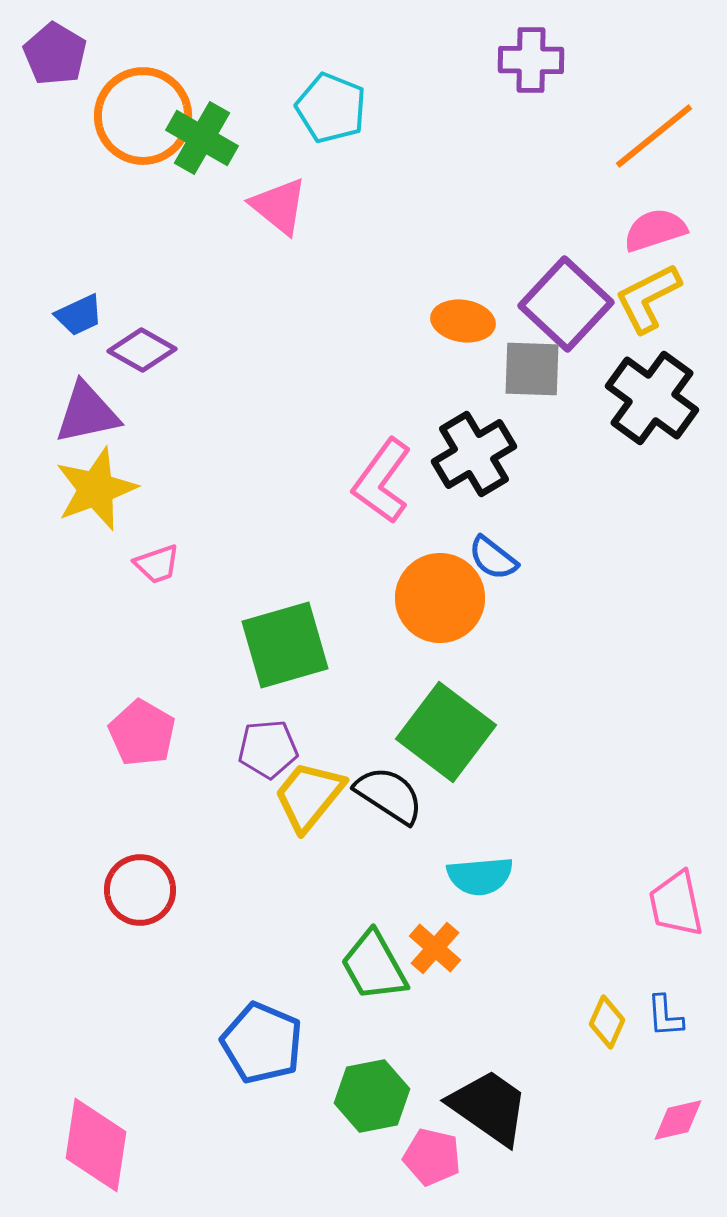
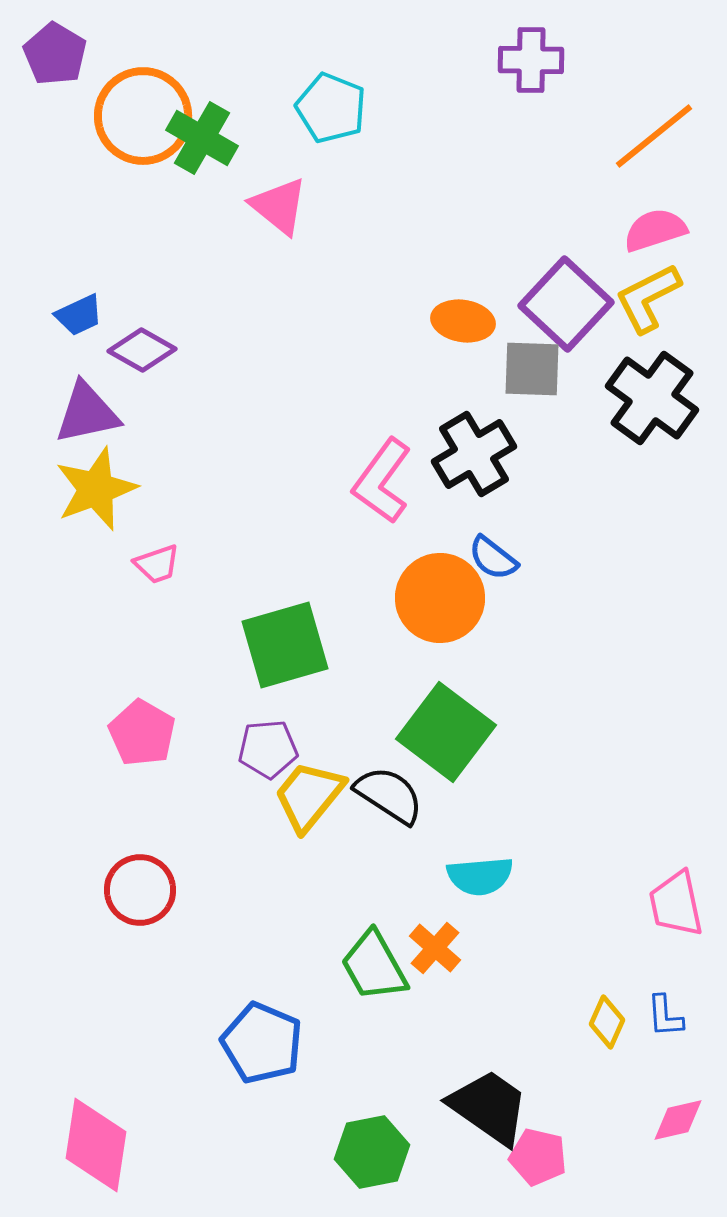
green hexagon at (372, 1096): moved 56 px down
pink pentagon at (432, 1157): moved 106 px right
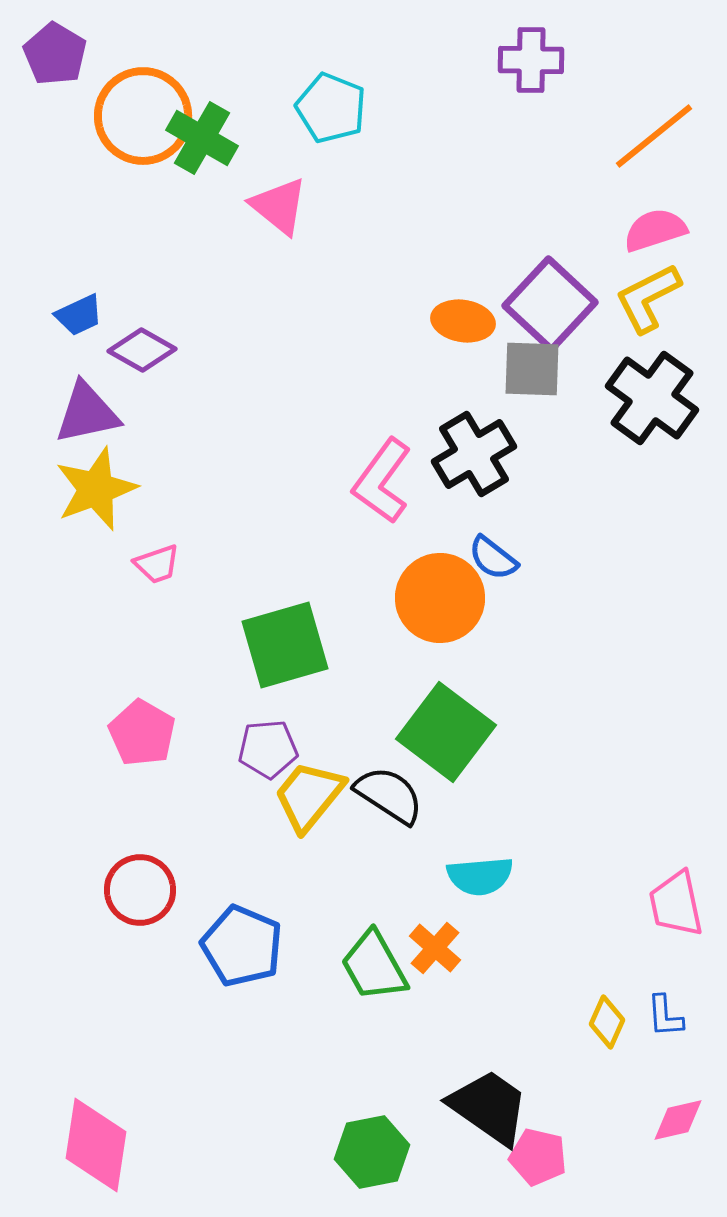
purple square at (566, 304): moved 16 px left
blue pentagon at (262, 1043): moved 20 px left, 97 px up
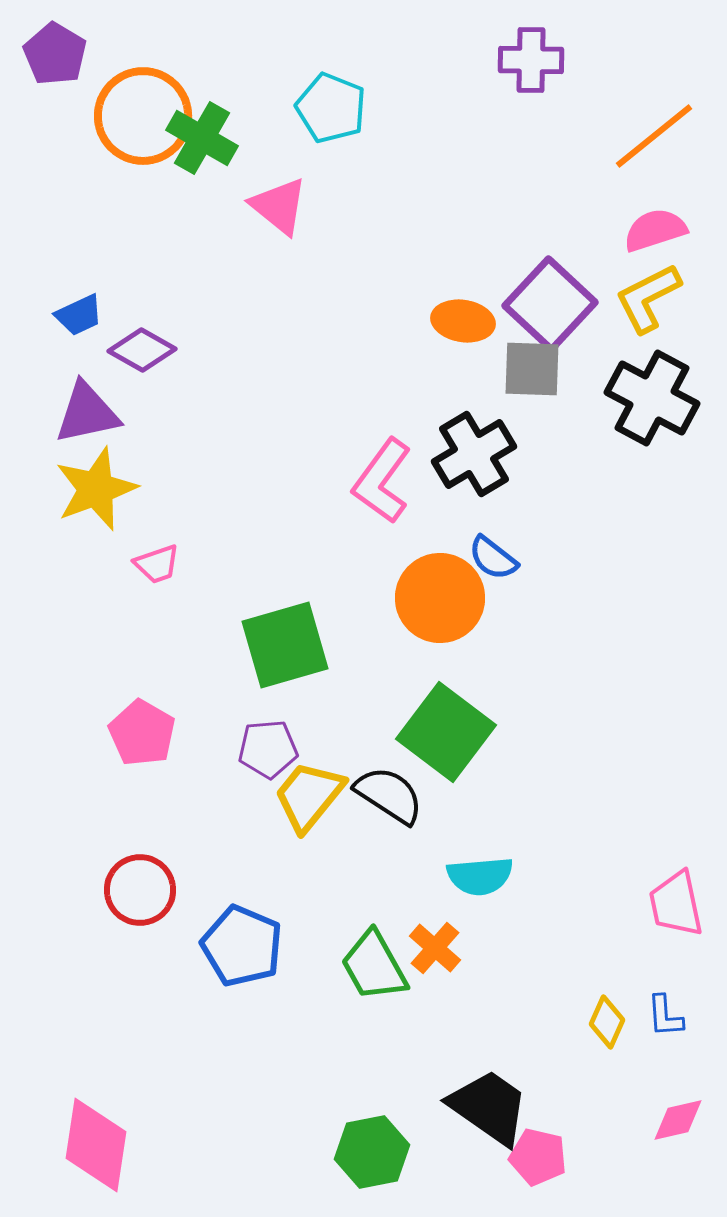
black cross at (652, 398): rotated 8 degrees counterclockwise
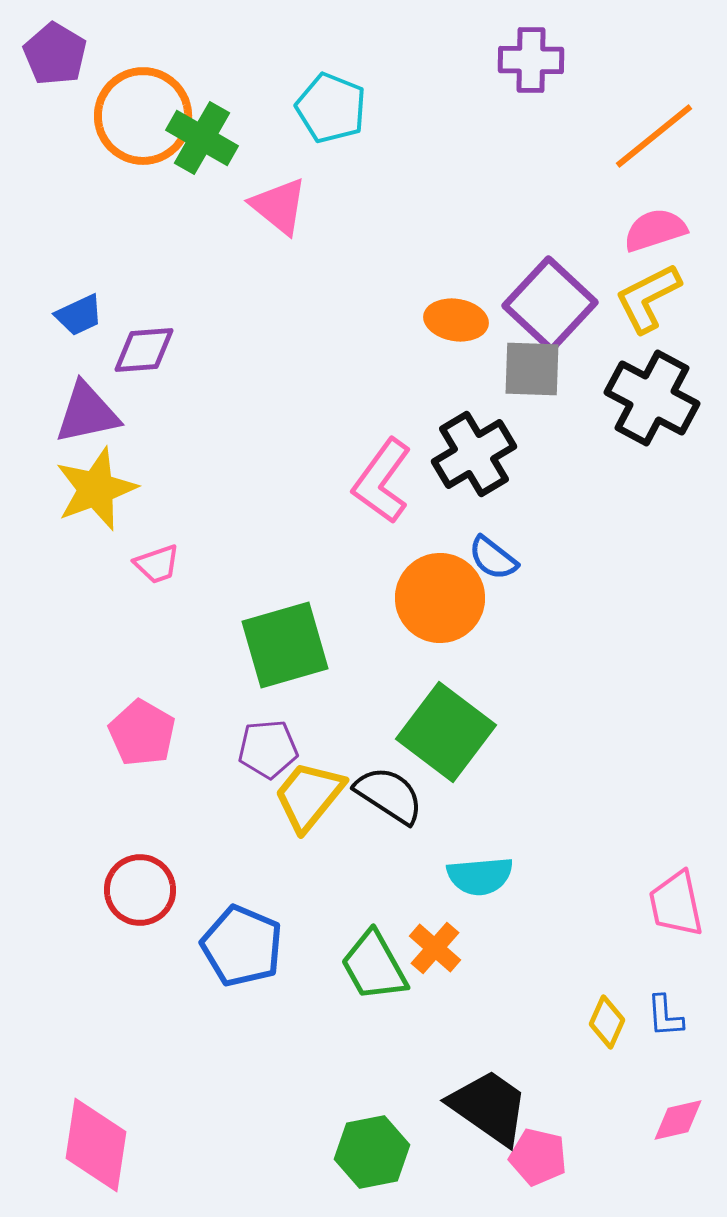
orange ellipse at (463, 321): moved 7 px left, 1 px up
purple diamond at (142, 350): moved 2 px right; rotated 34 degrees counterclockwise
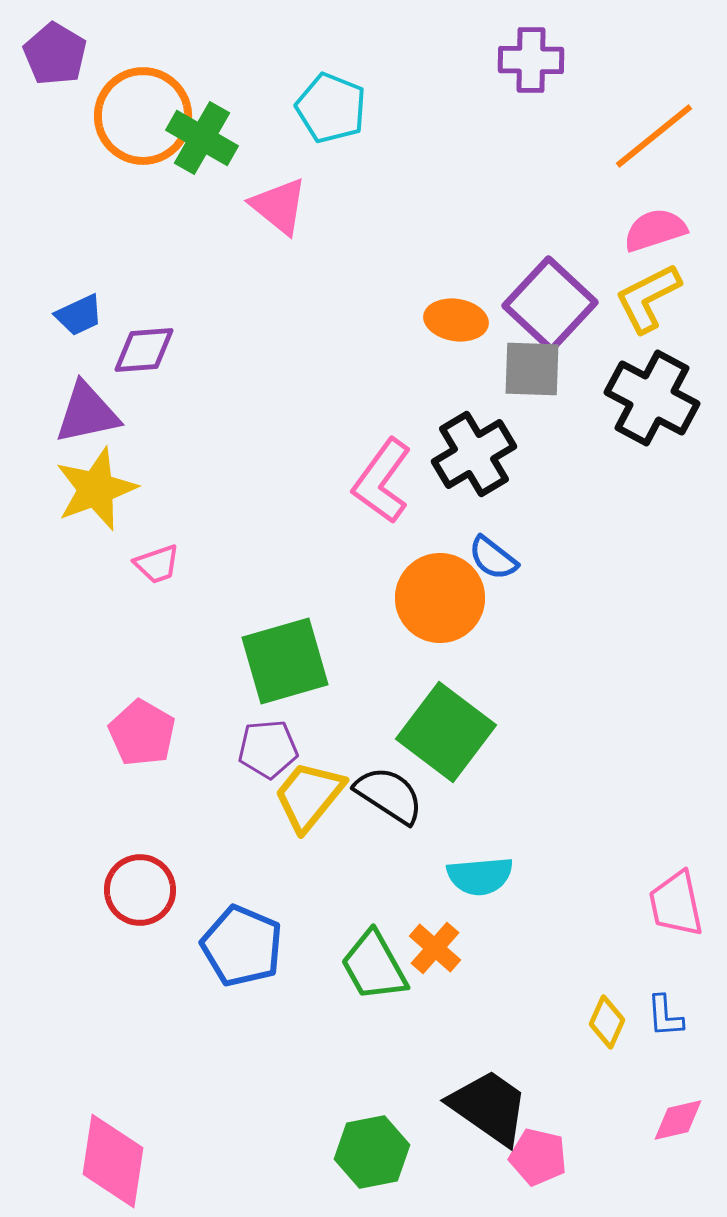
green square at (285, 645): moved 16 px down
pink diamond at (96, 1145): moved 17 px right, 16 px down
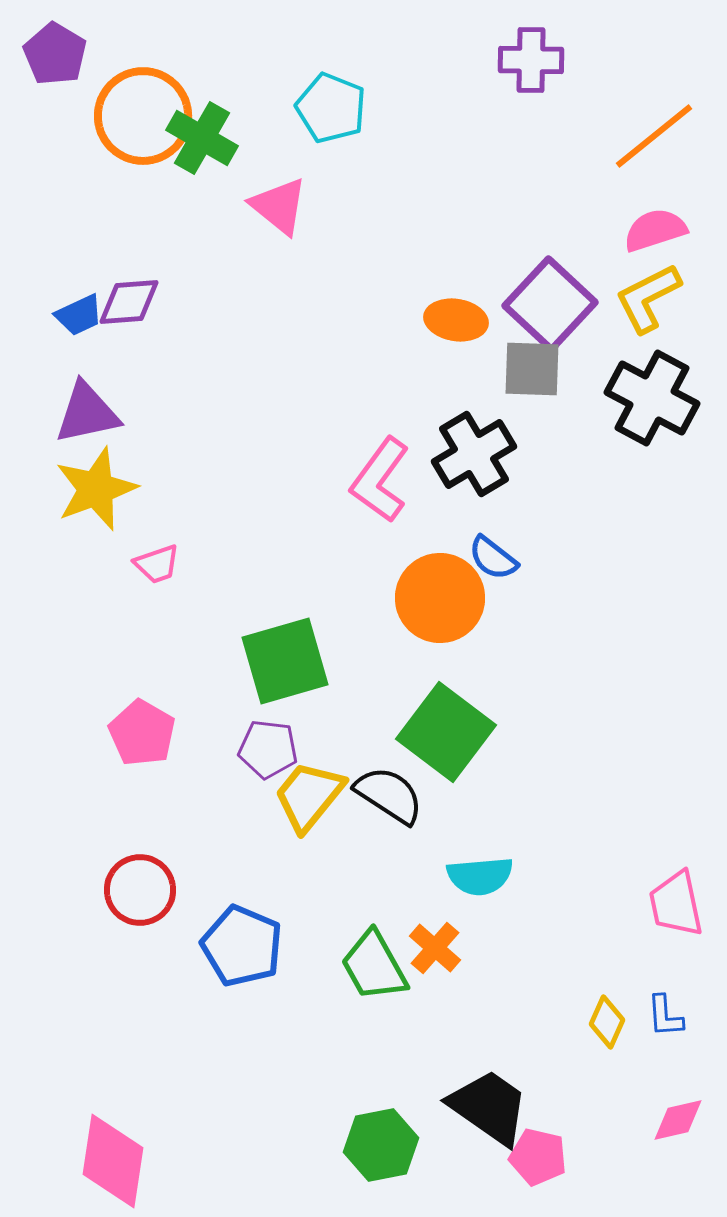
purple diamond at (144, 350): moved 15 px left, 48 px up
pink L-shape at (382, 481): moved 2 px left, 1 px up
purple pentagon at (268, 749): rotated 12 degrees clockwise
green hexagon at (372, 1152): moved 9 px right, 7 px up
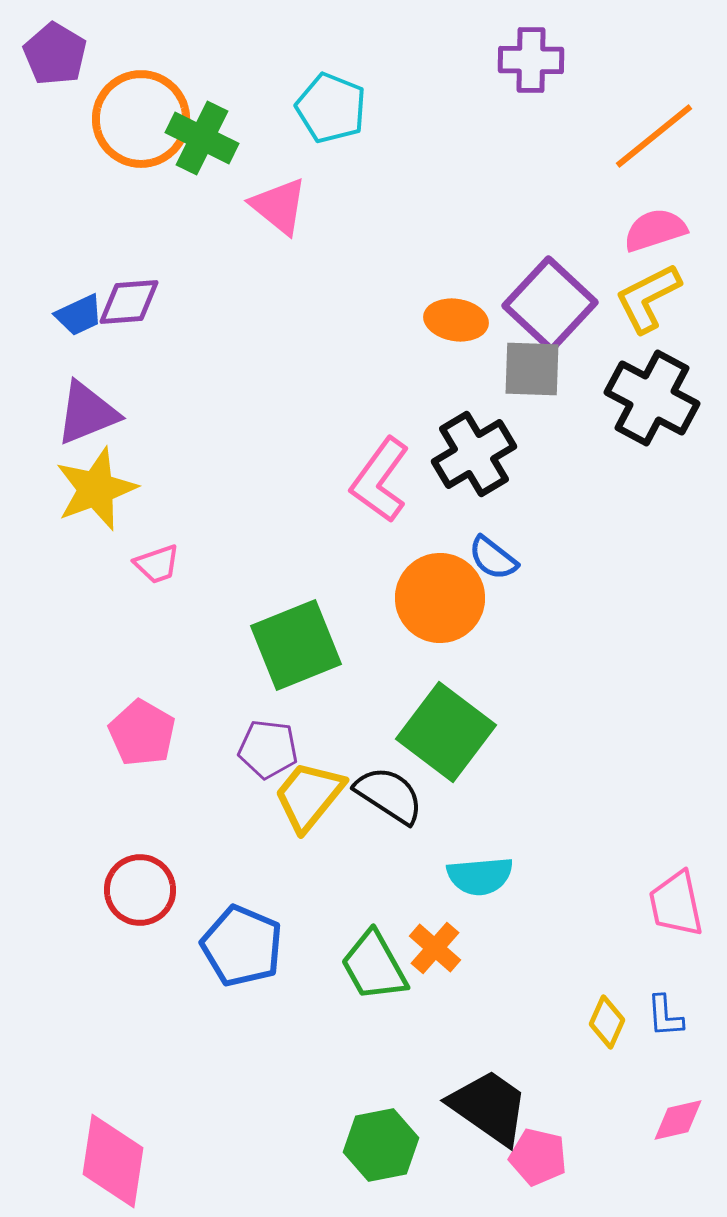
orange circle at (143, 116): moved 2 px left, 3 px down
green cross at (202, 138): rotated 4 degrees counterclockwise
purple triangle at (87, 413): rotated 10 degrees counterclockwise
green square at (285, 661): moved 11 px right, 16 px up; rotated 6 degrees counterclockwise
